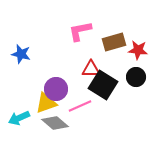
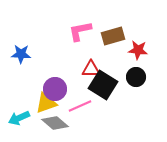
brown rectangle: moved 1 px left, 6 px up
blue star: rotated 12 degrees counterclockwise
purple circle: moved 1 px left
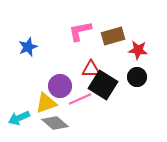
blue star: moved 7 px right, 7 px up; rotated 24 degrees counterclockwise
black circle: moved 1 px right
purple circle: moved 5 px right, 3 px up
pink line: moved 7 px up
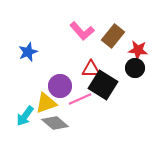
pink L-shape: moved 2 px right; rotated 120 degrees counterclockwise
brown rectangle: rotated 35 degrees counterclockwise
blue star: moved 5 px down
black circle: moved 2 px left, 9 px up
cyan arrow: moved 6 px right, 2 px up; rotated 30 degrees counterclockwise
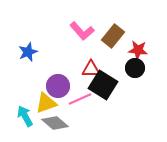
purple circle: moved 2 px left
cyan arrow: rotated 115 degrees clockwise
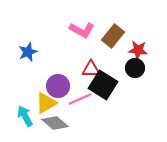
pink L-shape: moved 1 px up; rotated 20 degrees counterclockwise
yellow triangle: rotated 10 degrees counterclockwise
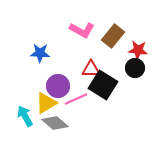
blue star: moved 12 px right, 1 px down; rotated 24 degrees clockwise
pink line: moved 4 px left
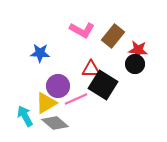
black circle: moved 4 px up
